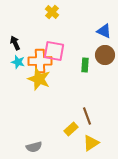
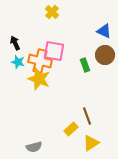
orange cross: rotated 15 degrees clockwise
green rectangle: rotated 24 degrees counterclockwise
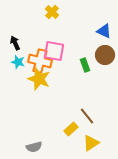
brown line: rotated 18 degrees counterclockwise
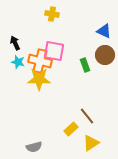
yellow cross: moved 2 px down; rotated 32 degrees counterclockwise
yellow star: rotated 20 degrees counterclockwise
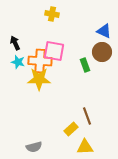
brown circle: moved 3 px left, 3 px up
orange cross: rotated 10 degrees counterclockwise
brown line: rotated 18 degrees clockwise
yellow triangle: moved 6 px left, 4 px down; rotated 30 degrees clockwise
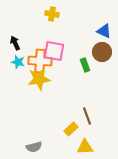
yellow star: rotated 10 degrees counterclockwise
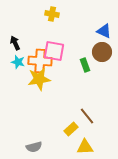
brown line: rotated 18 degrees counterclockwise
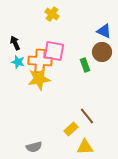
yellow cross: rotated 24 degrees clockwise
